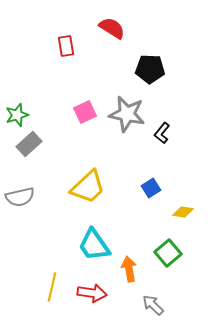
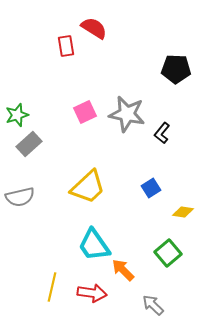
red semicircle: moved 18 px left
black pentagon: moved 26 px right
orange arrow: moved 6 px left, 1 px down; rotated 35 degrees counterclockwise
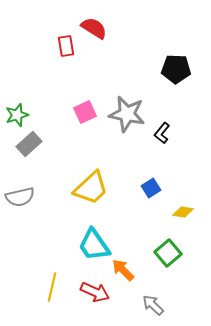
yellow trapezoid: moved 3 px right, 1 px down
red arrow: moved 3 px right, 1 px up; rotated 16 degrees clockwise
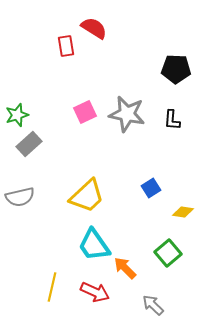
black L-shape: moved 10 px right, 13 px up; rotated 35 degrees counterclockwise
yellow trapezoid: moved 4 px left, 8 px down
orange arrow: moved 2 px right, 2 px up
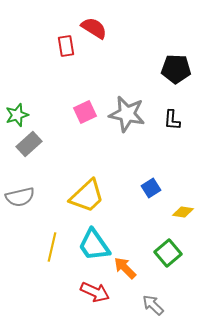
yellow line: moved 40 px up
